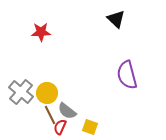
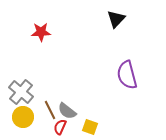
black triangle: rotated 30 degrees clockwise
yellow circle: moved 24 px left, 24 px down
brown line: moved 5 px up
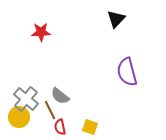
purple semicircle: moved 3 px up
gray cross: moved 5 px right, 7 px down
gray semicircle: moved 7 px left, 15 px up
yellow circle: moved 4 px left
red semicircle: rotated 35 degrees counterclockwise
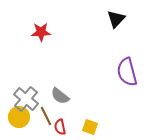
brown line: moved 4 px left, 6 px down
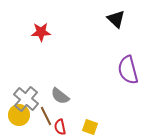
black triangle: rotated 30 degrees counterclockwise
purple semicircle: moved 1 px right, 2 px up
yellow circle: moved 2 px up
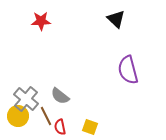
red star: moved 11 px up
yellow circle: moved 1 px left, 1 px down
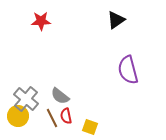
black triangle: moved 1 px down; rotated 42 degrees clockwise
brown line: moved 6 px right, 2 px down
red semicircle: moved 6 px right, 11 px up
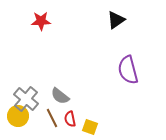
red semicircle: moved 4 px right, 3 px down
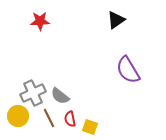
red star: moved 1 px left
purple semicircle: rotated 16 degrees counterclockwise
gray cross: moved 7 px right, 6 px up; rotated 25 degrees clockwise
brown line: moved 3 px left
